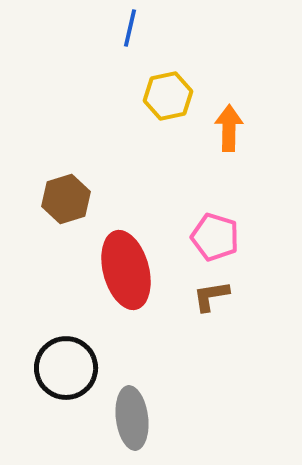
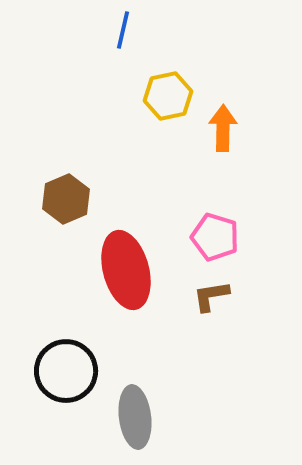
blue line: moved 7 px left, 2 px down
orange arrow: moved 6 px left
brown hexagon: rotated 6 degrees counterclockwise
black circle: moved 3 px down
gray ellipse: moved 3 px right, 1 px up
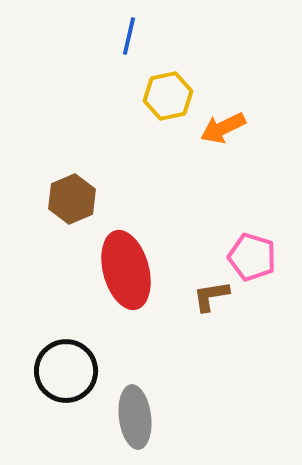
blue line: moved 6 px right, 6 px down
orange arrow: rotated 117 degrees counterclockwise
brown hexagon: moved 6 px right
pink pentagon: moved 37 px right, 20 px down
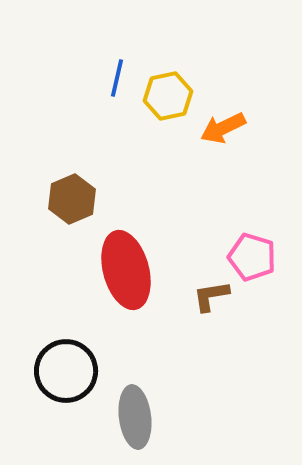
blue line: moved 12 px left, 42 px down
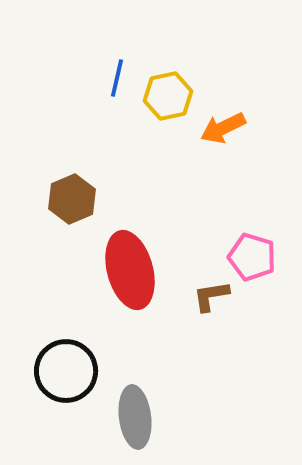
red ellipse: moved 4 px right
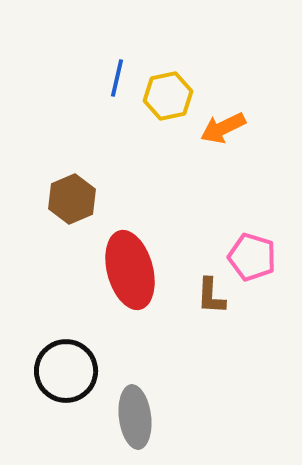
brown L-shape: rotated 78 degrees counterclockwise
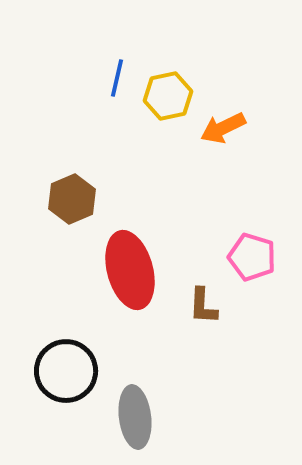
brown L-shape: moved 8 px left, 10 px down
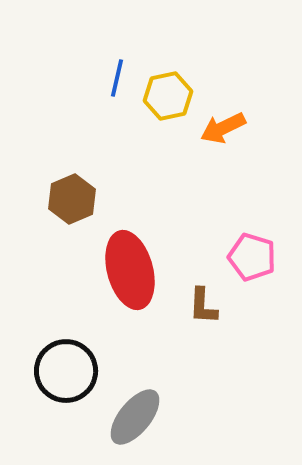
gray ellipse: rotated 46 degrees clockwise
